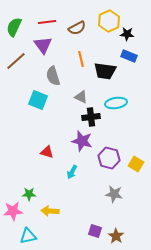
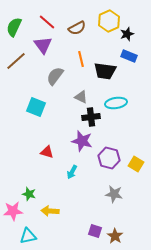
red line: rotated 48 degrees clockwise
black star: rotated 24 degrees counterclockwise
gray semicircle: moved 2 px right; rotated 54 degrees clockwise
cyan square: moved 2 px left, 7 px down
green star: rotated 16 degrees clockwise
brown star: moved 1 px left
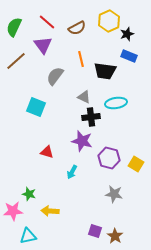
gray triangle: moved 3 px right
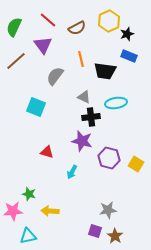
red line: moved 1 px right, 2 px up
gray star: moved 6 px left, 16 px down; rotated 18 degrees counterclockwise
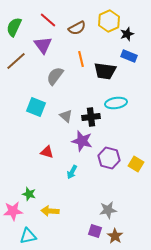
gray triangle: moved 18 px left, 19 px down; rotated 16 degrees clockwise
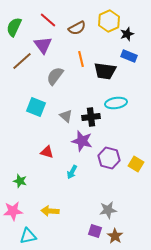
brown line: moved 6 px right
green star: moved 9 px left, 13 px up
